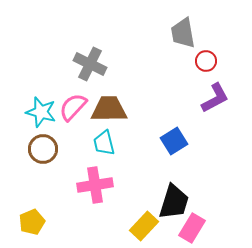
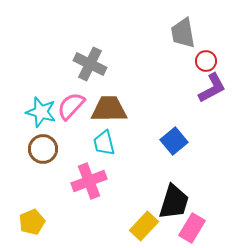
purple L-shape: moved 3 px left, 10 px up
pink semicircle: moved 2 px left, 1 px up
blue square: rotated 8 degrees counterclockwise
pink cross: moved 6 px left, 4 px up; rotated 12 degrees counterclockwise
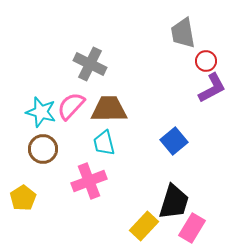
yellow pentagon: moved 9 px left, 24 px up; rotated 10 degrees counterclockwise
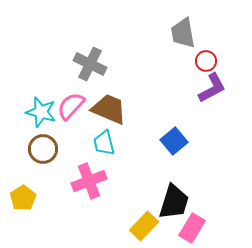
brown trapezoid: rotated 24 degrees clockwise
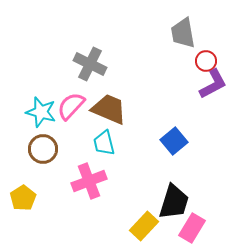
purple L-shape: moved 1 px right, 4 px up
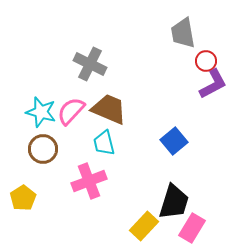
pink semicircle: moved 5 px down
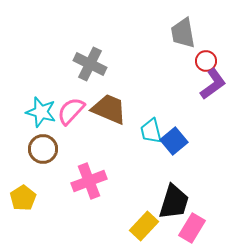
purple L-shape: rotated 8 degrees counterclockwise
cyan trapezoid: moved 47 px right, 12 px up
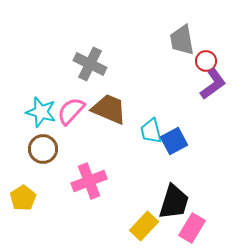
gray trapezoid: moved 1 px left, 7 px down
blue square: rotated 12 degrees clockwise
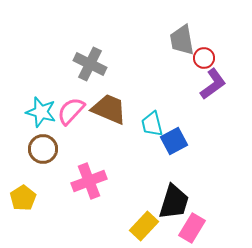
red circle: moved 2 px left, 3 px up
cyan trapezoid: moved 1 px right, 7 px up
